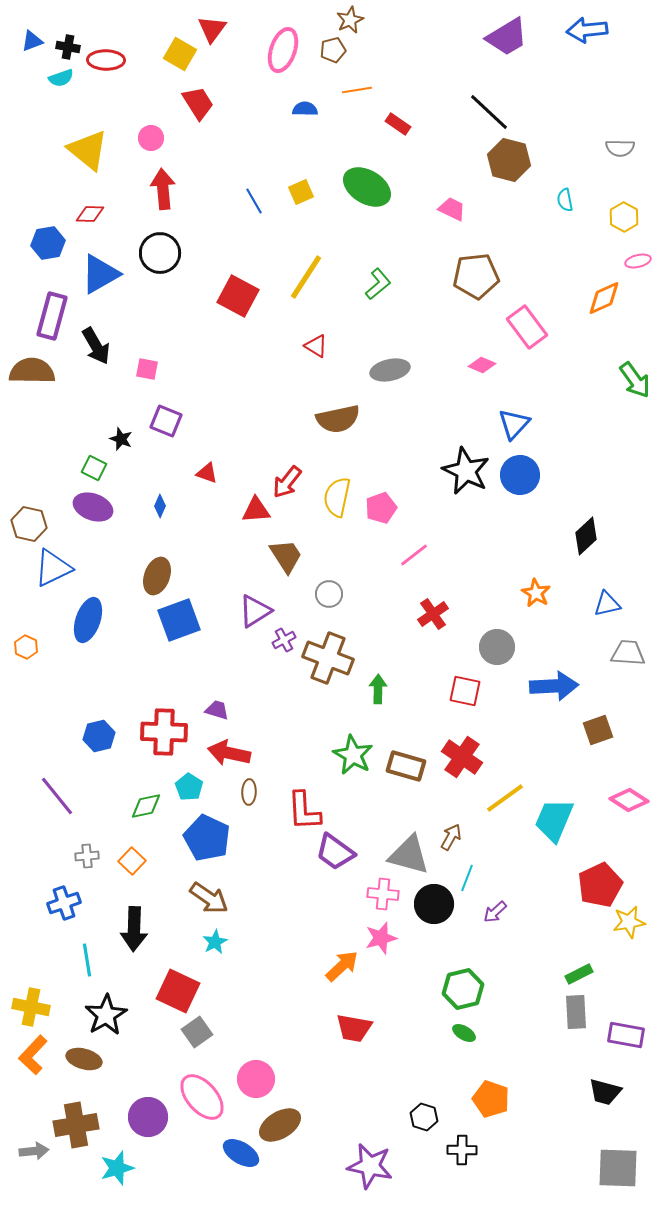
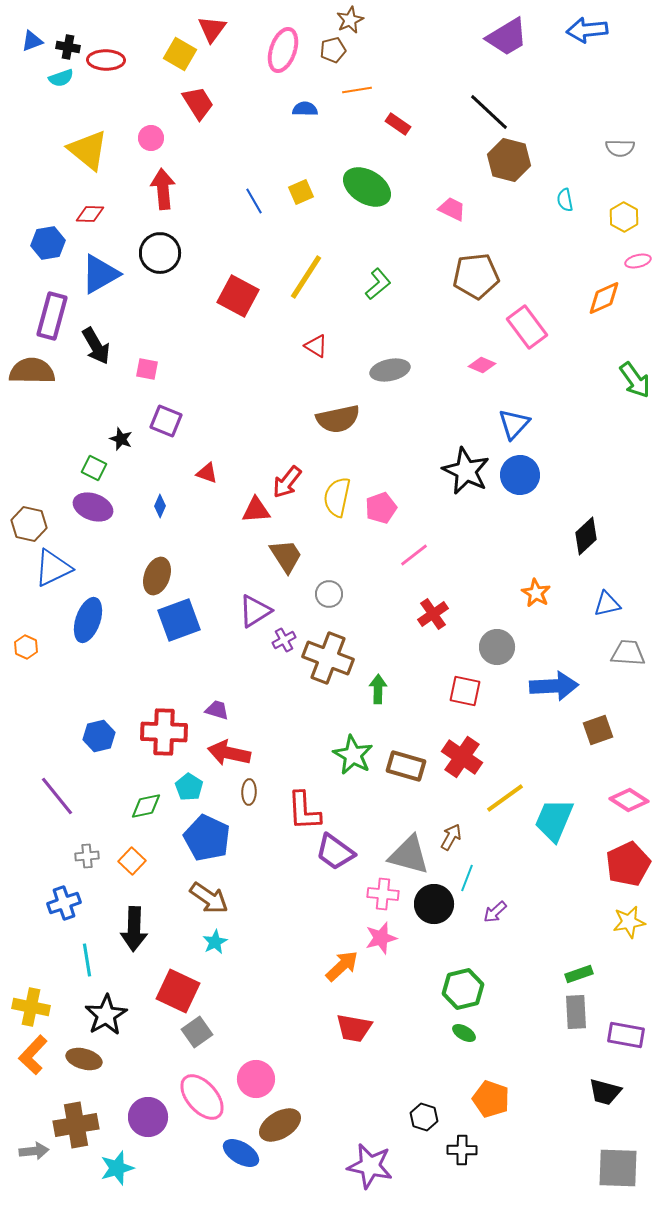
red pentagon at (600, 885): moved 28 px right, 21 px up
green rectangle at (579, 974): rotated 8 degrees clockwise
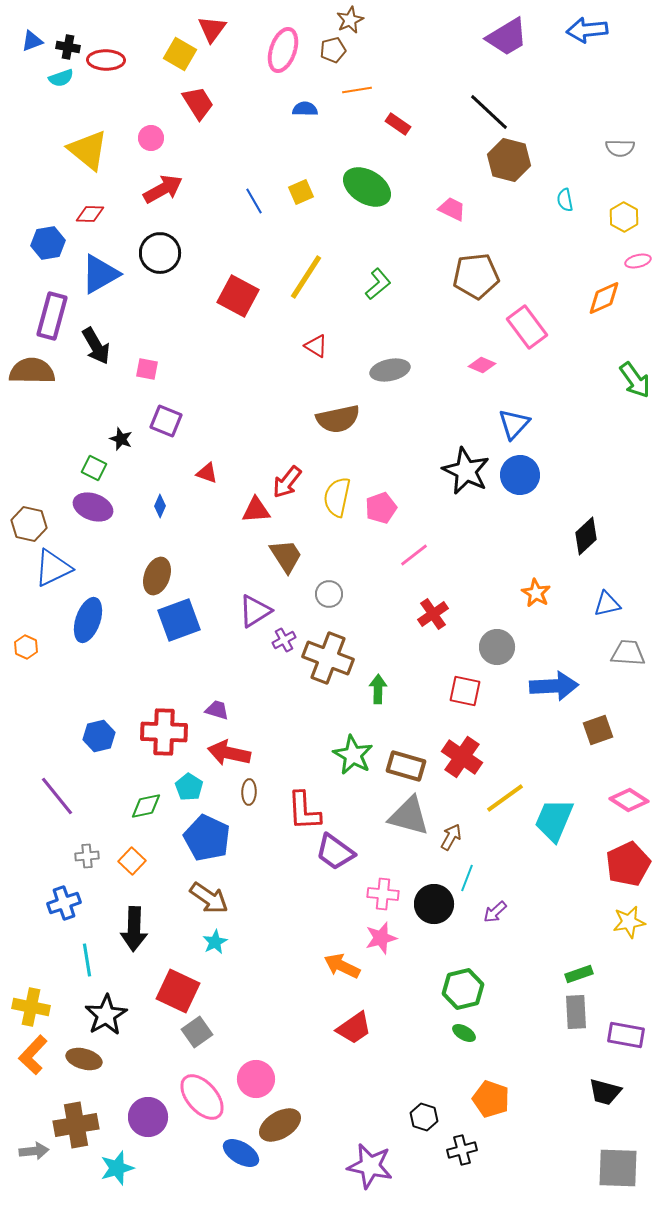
red arrow at (163, 189): rotated 66 degrees clockwise
gray triangle at (409, 855): moved 39 px up
orange arrow at (342, 966): rotated 111 degrees counterclockwise
red trapezoid at (354, 1028): rotated 45 degrees counterclockwise
black cross at (462, 1150): rotated 16 degrees counterclockwise
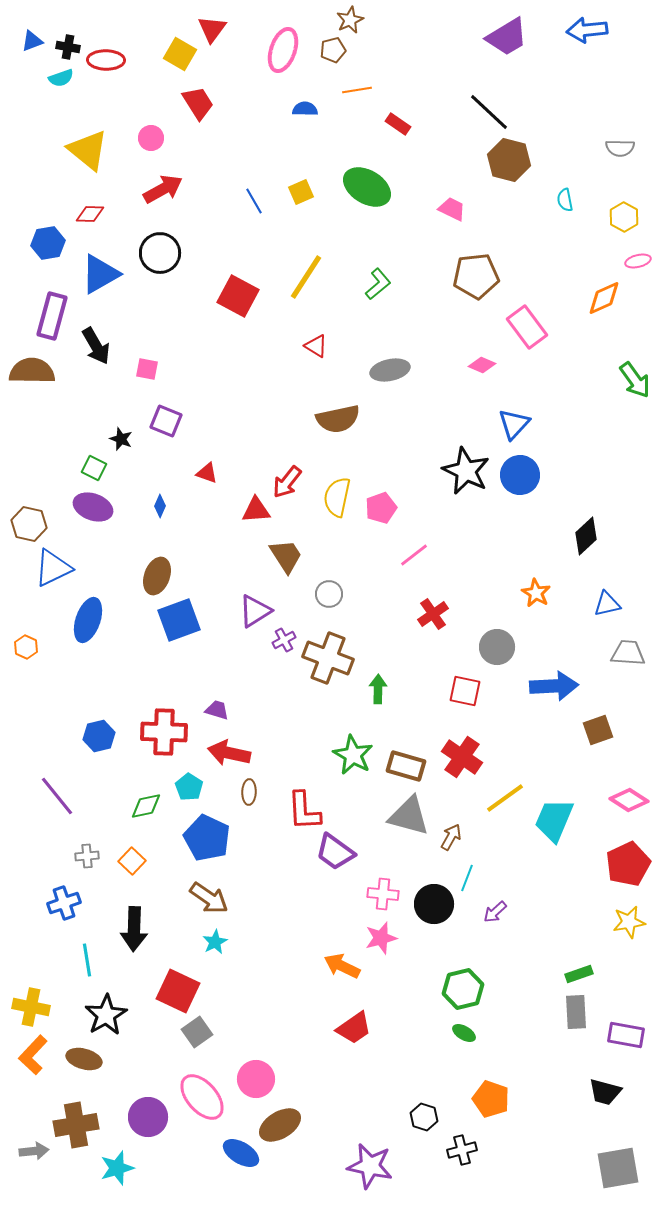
gray square at (618, 1168): rotated 12 degrees counterclockwise
